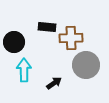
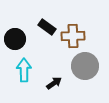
black rectangle: rotated 30 degrees clockwise
brown cross: moved 2 px right, 2 px up
black circle: moved 1 px right, 3 px up
gray circle: moved 1 px left, 1 px down
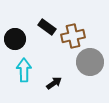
brown cross: rotated 10 degrees counterclockwise
gray circle: moved 5 px right, 4 px up
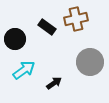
brown cross: moved 3 px right, 17 px up
cyan arrow: rotated 55 degrees clockwise
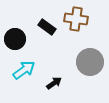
brown cross: rotated 20 degrees clockwise
